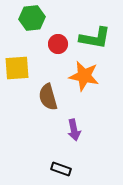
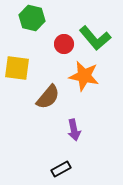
green hexagon: rotated 20 degrees clockwise
green L-shape: rotated 40 degrees clockwise
red circle: moved 6 px right
yellow square: rotated 12 degrees clockwise
brown semicircle: rotated 124 degrees counterclockwise
black rectangle: rotated 48 degrees counterclockwise
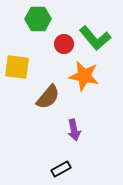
green hexagon: moved 6 px right, 1 px down; rotated 15 degrees counterclockwise
yellow square: moved 1 px up
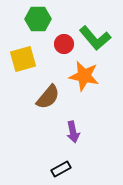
yellow square: moved 6 px right, 8 px up; rotated 24 degrees counterclockwise
purple arrow: moved 1 px left, 2 px down
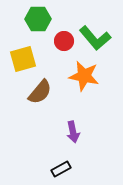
red circle: moved 3 px up
brown semicircle: moved 8 px left, 5 px up
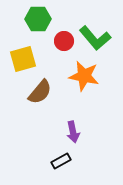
black rectangle: moved 8 px up
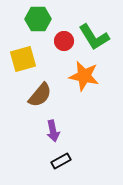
green L-shape: moved 1 px left, 1 px up; rotated 8 degrees clockwise
brown semicircle: moved 3 px down
purple arrow: moved 20 px left, 1 px up
